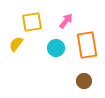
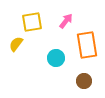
cyan circle: moved 10 px down
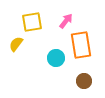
orange rectangle: moved 6 px left
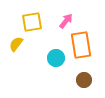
brown circle: moved 1 px up
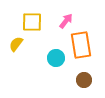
yellow square: rotated 10 degrees clockwise
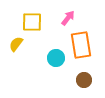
pink arrow: moved 2 px right, 3 px up
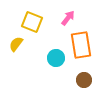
yellow square: rotated 20 degrees clockwise
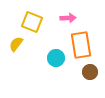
pink arrow: rotated 49 degrees clockwise
brown circle: moved 6 px right, 8 px up
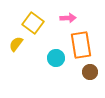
yellow square: moved 1 px right, 1 px down; rotated 15 degrees clockwise
